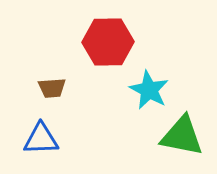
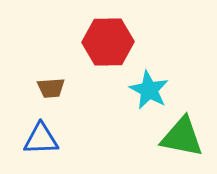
brown trapezoid: moved 1 px left
green triangle: moved 1 px down
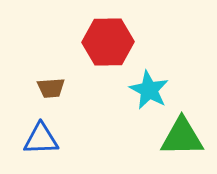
green triangle: rotated 12 degrees counterclockwise
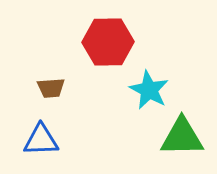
blue triangle: moved 1 px down
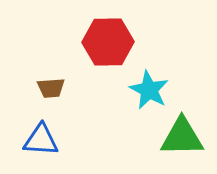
blue triangle: rotated 6 degrees clockwise
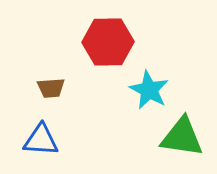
green triangle: rotated 9 degrees clockwise
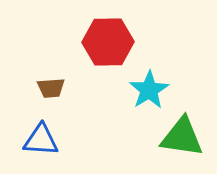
cyan star: rotated 12 degrees clockwise
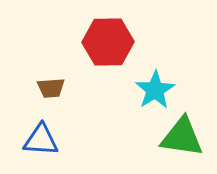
cyan star: moved 6 px right
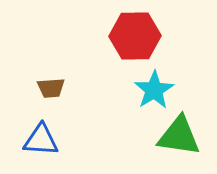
red hexagon: moved 27 px right, 6 px up
cyan star: moved 1 px left
green triangle: moved 3 px left, 1 px up
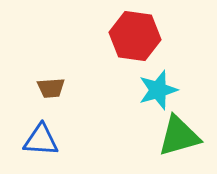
red hexagon: rotated 9 degrees clockwise
cyan star: moved 4 px right; rotated 15 degrees clockwise
green triangle: rotated 24 degrees counterclockwise
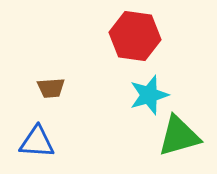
cyan star: moved 9 px left, 5 px down
blue triangle: moved 4 px left, 2 px down
